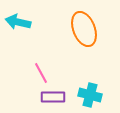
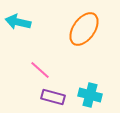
orange ellipse: rotated 56 degrees clockwise
pink line: moved 1 px left, 3 px up; rotated 20 degrees counterclockwise
purple rectangle: rotated 15 degrees clockwise
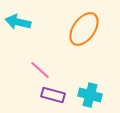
purple rectangle: moved 2 px up
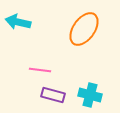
pink line: rotated 35 degrees counterclockwise
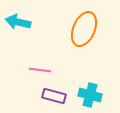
orange ellipse: rotated 12 degrees counterclockwise
purple rectangle: moved 1 px right, 1 px down
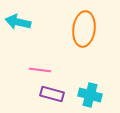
orange ellipse: rotated 16 degrees counterclockwise
purple rectangle: moved 2 px left, 2 px up
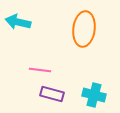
cyan cross: moved 4 px right
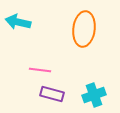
cyan cross: rotated 35 degrees counterclockwise
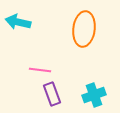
purple rectangle: rotated 55 degrees clockwise
